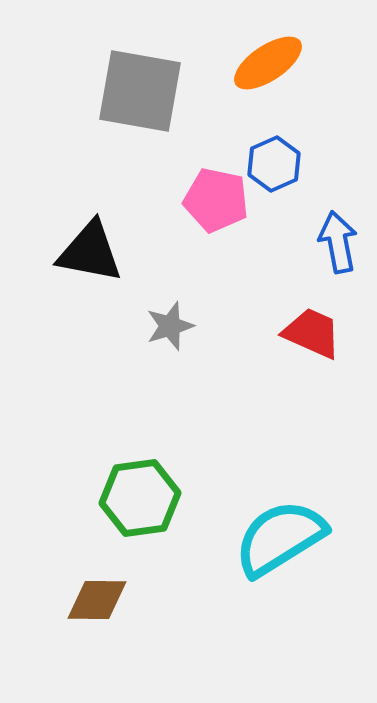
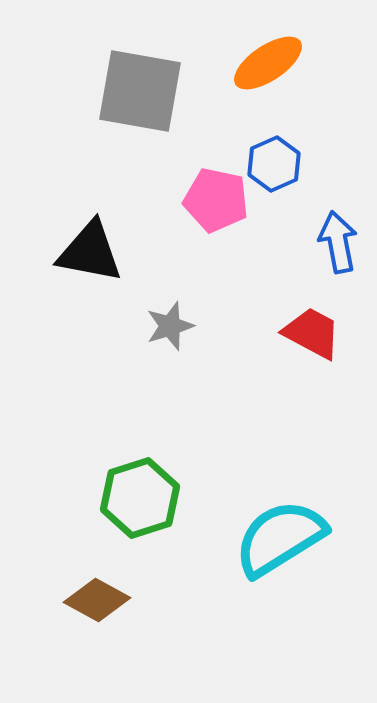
red trapezoid: rotated 4 degrees clockwise
green hexagon: rotated 10 degrees counterclockwise
brown diamond: rotated 28 degrees clockwise
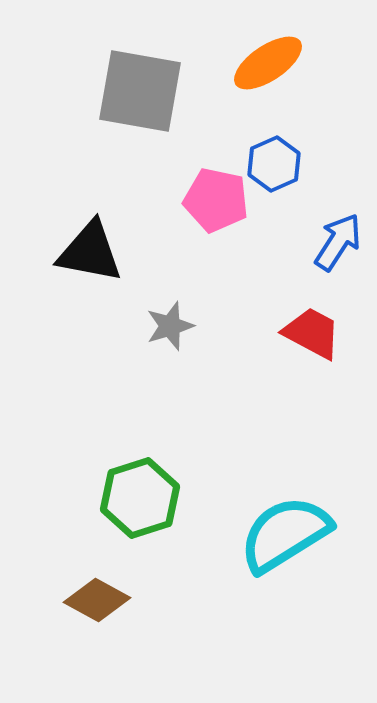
blue arrow: rotated 44 degrees clockwise
cyan semicircle: moved 5 px right, 4 px up
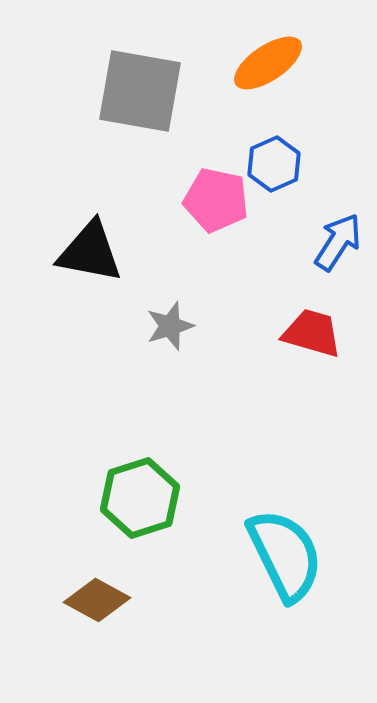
red trapezoid: rotated 12 degrees counterclockwise
cyan semicircle: moved 21 px down; rotated 96 degrees clockwise
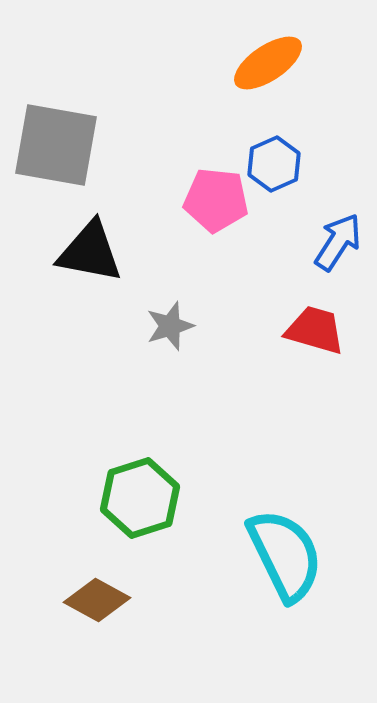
gray square: moved 84 px left, 54 px down
pink pentagon: rotated 6 degrees counterclockwise
red trapezoid: moved 3 px right, 3 px up
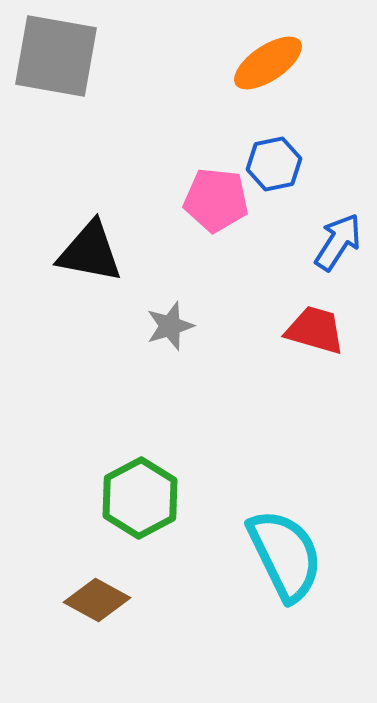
gray square: moved 89 px up
blue hexagon: rotated 12 degrees clockwise
green hexagon: rotated 10 degrees counterclockwise
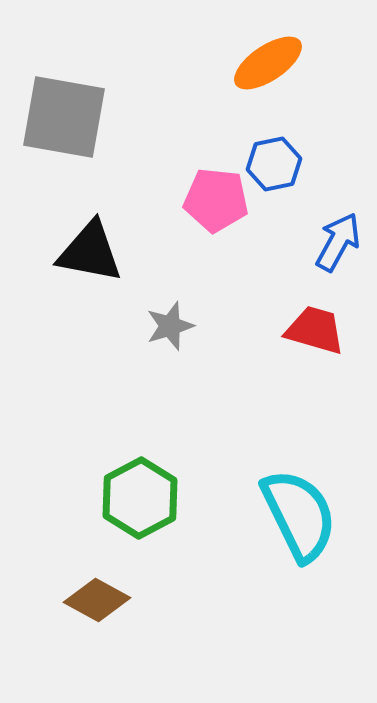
gray square: moved 8 px right, 61 px down
blue arrow: rotated 4 degrees counterclockwise
cyan semicircle: moved 14 px right, 40 px up
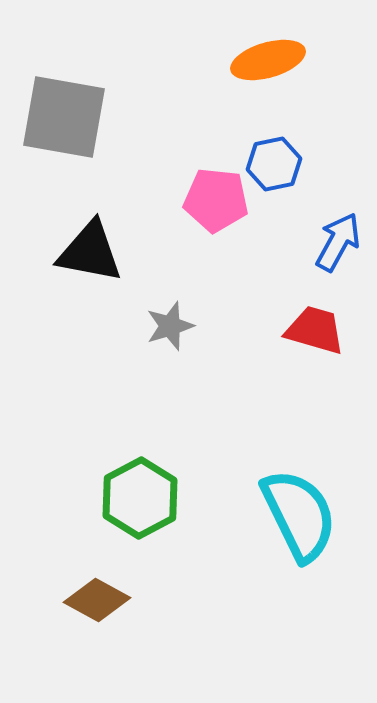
orange ellipse: moved 3 px up; rotated 18 degrees clockwise
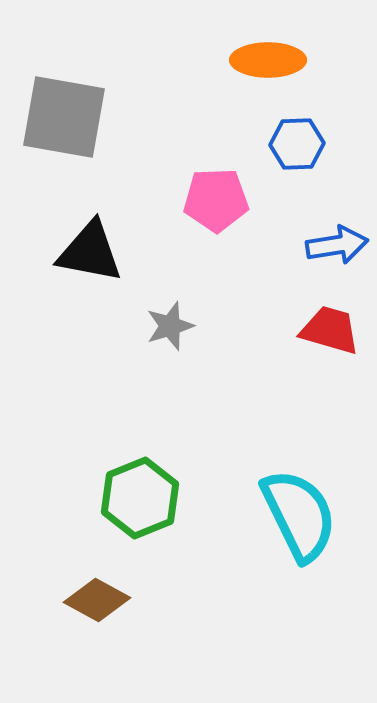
orange ellipse: rotated 16 degrees clockwise
blue hexagon: moved 23 px right, 20 px up; rotated 10 degrees clockwise
pink pentagon: rotated 8 degrees counterclockwise
blue arrow: moved 1 px left, 3 px down; rotated 52 degrees clockwise
red trapezoid: moved 15 px right
green hexagon: rotated 6 degrees clockwise
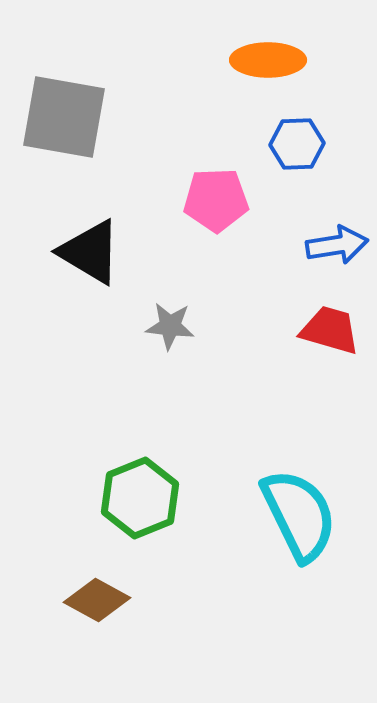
black triangle: rotated 20 degrees clockwise
gray star: rotated 24 degrees clockwise
